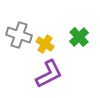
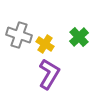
purple L-shape: rotated 32 degrees counterclockwise
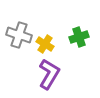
green cross: rotated 24 degrees clockwise
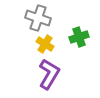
gray cross: moved 19 px right, 17 px up
